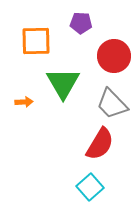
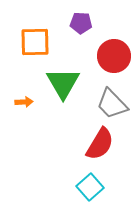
orange square: moved 1 px left, 1 px down
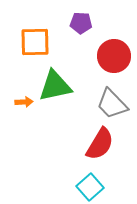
green triangle: moved 8 px left, 3 px down; rotated 48 degrees clockwise
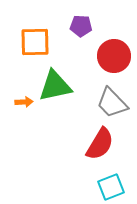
purple pentagon: moved 3 px down
gray trapezoid: moved 1 px up
cyan square: moved 21 px right; rotated 20 degrees clockwise
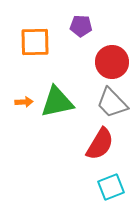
red circle: moved 2 px left, 6 px down
green triangle: moved 2 px right, 16 px down
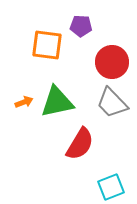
orange square: moved 12 px right, 3 px down; rotated 8 degrees clockwise
orange arrow: rotated 18 degrees counterclockwise
red semicircle: moved 20 px left
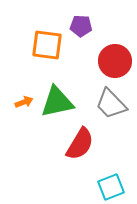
red circle: moved 3 px right, 1 px up
gray trapezoid: moved 1 px left, 1 px down
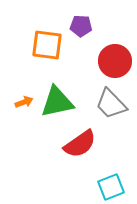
red semicircle: rotated 24 degrees clockwise
